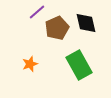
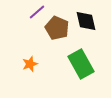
black diamond: moved 2 px up
brown pentagon: rotated 25 degrees counterclockwise
green rectangle: moved 2 px right, 1 px up
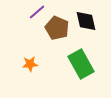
orange star: rotated 14 degrees clockwise
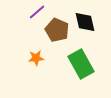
black diamond: moved 1 px left, 1 px down
brown pentagon: moved 2 px down
orange star: moved 6 px right, 6 px up
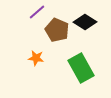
black diamond: rotated 45 degrees counterclockwise
orange star: rotated 14 degrees clockwise
green rectangle: moved 4 px down
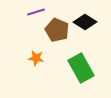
purple line: moved 1 px left; rotated 24 degrees clockwise
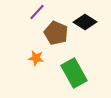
purple line: moved 1 px right; rotated 30 degrees counterclockwise
brown pentagon: moved 1 px left, 3 px down
green rectangle: moved 7 px left, 5 px down
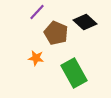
black diamond: rotated 10 degrees clockwise
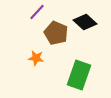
green rectangle: moved 5 px right, 2 px down; rotated 48 degrees clockwise
